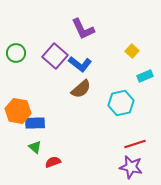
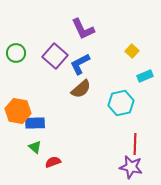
blue L-shape: rotated 115 degrees clockwise
red line: rotated 70 degrees counterclockwise
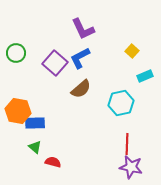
purple square: moved 7 px down
blue L-shape: moved 6 px up
red line: moved 8 px left
red semicircle: rotated 35 degrees clockwise
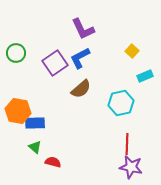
purple square: rotated 15 degrees clockwise
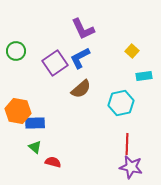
green circle: moved 2 px up
cyan rectangle: moved 1 px left; rotated 14 degrees clockwise
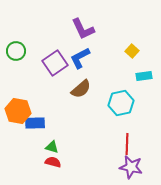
green triangle: moved 17 px right; rotated 24 degrees counterclockwise
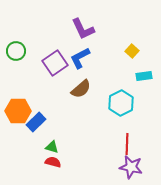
cyan hexagon: rotated 15 degrees counterclockwise
orange hexagon: rotated 10 degrees counterclockwise
blue rectangle: moved 1 px right, 1 px up; rotated 42 degrees counterclockwise
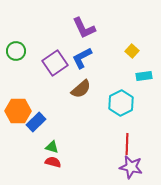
purple L-shape: moved 1 px right, 1 px up
blue L-shape: moved 2 px right
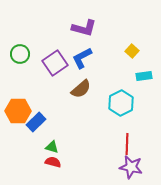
purple L-shape: rotated 50 degrees counterclockwise
green circle: moved 4 px right, 3 px down
